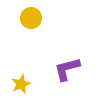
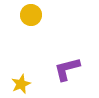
yellow circle: moved 3 px up
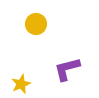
yellow circle: moved 5 px right, 9 px down
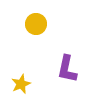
purple L-shape: rotated 64 degrees counterclockwise
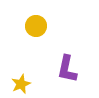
yellow circle: moved 2 px down
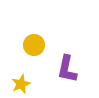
yellow circle: moved 2 px left, 19 px down
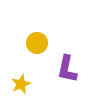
yellow circle: moved 3 px right, 2 px up
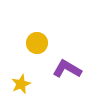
purple L-shape: rotated 108 degrees clockwise
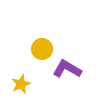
yellow circle: moved 5 px right, 6 px down
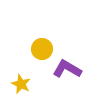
yellow star: rotated 24 degrees counterclockwise
